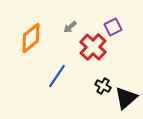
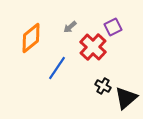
blue line: moved 8 px up
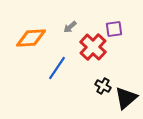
purple square: moved 1 px right, 2 px down; rotated 18 degrees clockwise
orange diamond: rotated 36 degrees clockwise
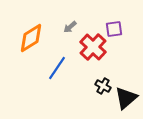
orange diamond: rotated 28 degrees counterclockwise
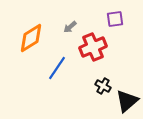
purple square: moved 1 px right, 10 px up
red cross: rotated 24 degrees clockwise
black triangle: moved 1 px right, 3 px down
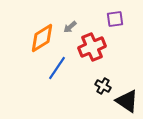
orange diamond: moved 11 px right
red cross: moved 1 px left
black triangle: rotated 45 degrees counterclockwise
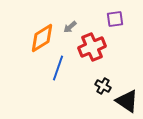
blue line: moved 1 px right; rotated 15 degrees counterclockwise
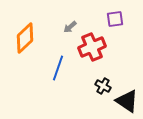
orange diamond: moved 17 px left; rotated 12 degrees counterclockwise
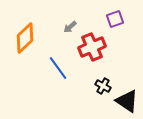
purple square: rotated 12 degrees counterclockwise
blue line: rotated 55 degrees counterclockwise
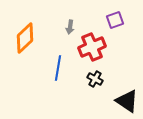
purple square: moved 1 px down
gray arrow: rotated 40 degrees counterclockwise
blue line: rotated 45 degrees clockwise
black cross: moved 8 px left, 7 px up
